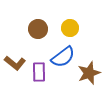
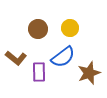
brown L-shape: moved 1 px right, 5 px up
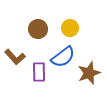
brown L-shape: moved 1 px left, 1 px up; rotated 10 degrees clockwise
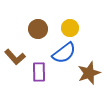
blue semicircle: moved 1 px right, 4 px up
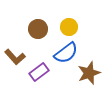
yellow circle: moved 1 px left, 1 px up
blue semicircle: moved 2 px right
purple rectangle: rotated 54 degrees clockwise
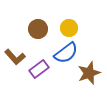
yellow circle: moved 1 px down
purple rectangle: moved 3 px up
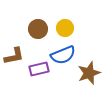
yellow circle: moved 4 px left
blue semicircle: moved 3 px left, 2 px down; rotated 15 degrees clockwise
brown L-shape: moved 1 px left, 1 px up; rotated 60 degrees counterclockwise
purple rectangle: rotated 24 degrees clockwise
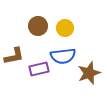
brown circle: moved 3 px up
blue semicircle: moved 1 px down; rotated 15 degrees clockwise
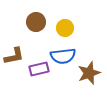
brown circle: moved 2 px left, 4 px up
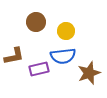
yellow circle: moved 1 px right, 3 px down
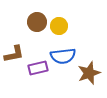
brown circle: moved 1 px right
yellow circle: moved 7 px left, 5 px up
brown L-shape: moved 2 px up
purple rectangle: moved 1 px left, 1 px up
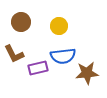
brown circle: moved 16 px left
brown L-shape: rotated 75 degrees clockwise
brown star: moved 2 px left; rotated 15 degrees clockwise
